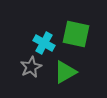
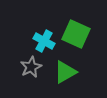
green square: rotated 12 degrees clockwise
cyan cross: moved 2 px up
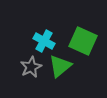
green square: moved 7 px right, 7 px down
green triangle: moved 5 px left, 6 px up; rotated 10 degrees counterclockwise
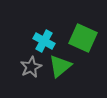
green square: moved 3 px up
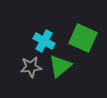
gray star: rotated 20 degrees clockwise
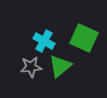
green square: moved 1 px right
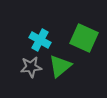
cyan cross: moved 4 px left, 1 px up
